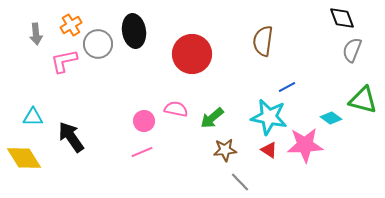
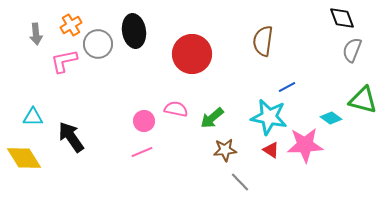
red triangle: moved 2 px right
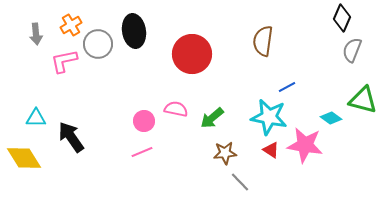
black diamond: rotated 44 degrees clockwise
cyan triangle: moved 3 px right, 1 px down
pink star: rotated 12 degrees clockwise
brown star: moved 3 px down
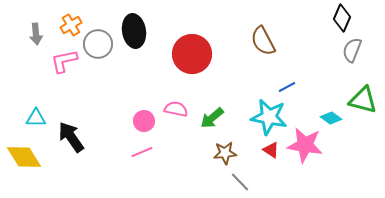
brown semicircle: rotated 36 degrees counterclockwise
yellow diamond: moved 1 px up
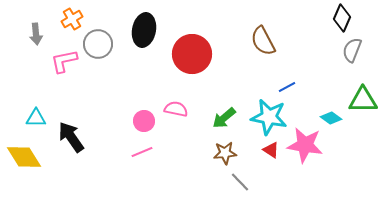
orange cross: moved 1 px right, 6 px up
black ellipse: moved 10 px right, 1 px up; rotated 20 degrees clockwise
green triangle: rotated 16 degrees counterclockwise
green arrow: moved 12 px right
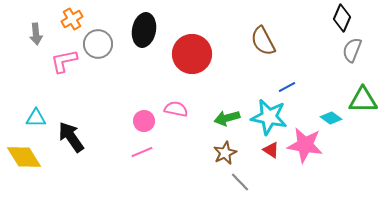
green arrow: moved 3 px right; rotated 25 degrees clockwise
brown star: rotated 20 degrees counterclockwise
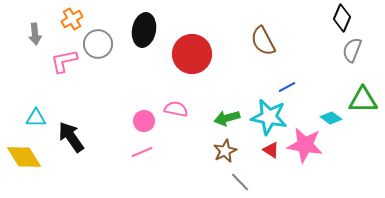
gray arrow: moved 1 px left
brown star: moved 2 px up
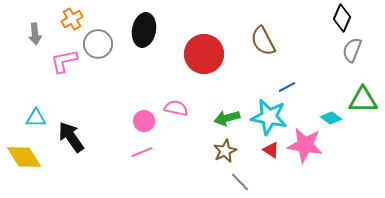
red circle: moved 12 px right
pink semicircle: moved 1 px up
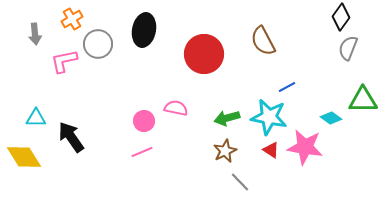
black diamond: moved 1 px left, 1 px up; rotated 12 degrees clockwise
gray semicircle: moved 4 px left, 2 px up
pink star: moved 2 px down
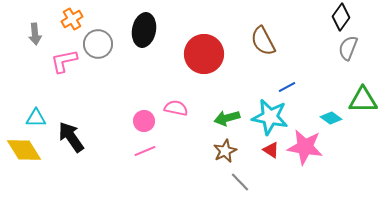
cyan star: moved 1 px right
pink line: moved 3 px right, 1 px up
yellow diamond: moved 7 px up
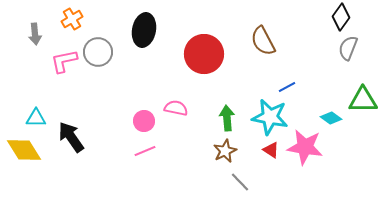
gray circle: moved 8 px down
green arrow: rotated 100 degrees clockwise
